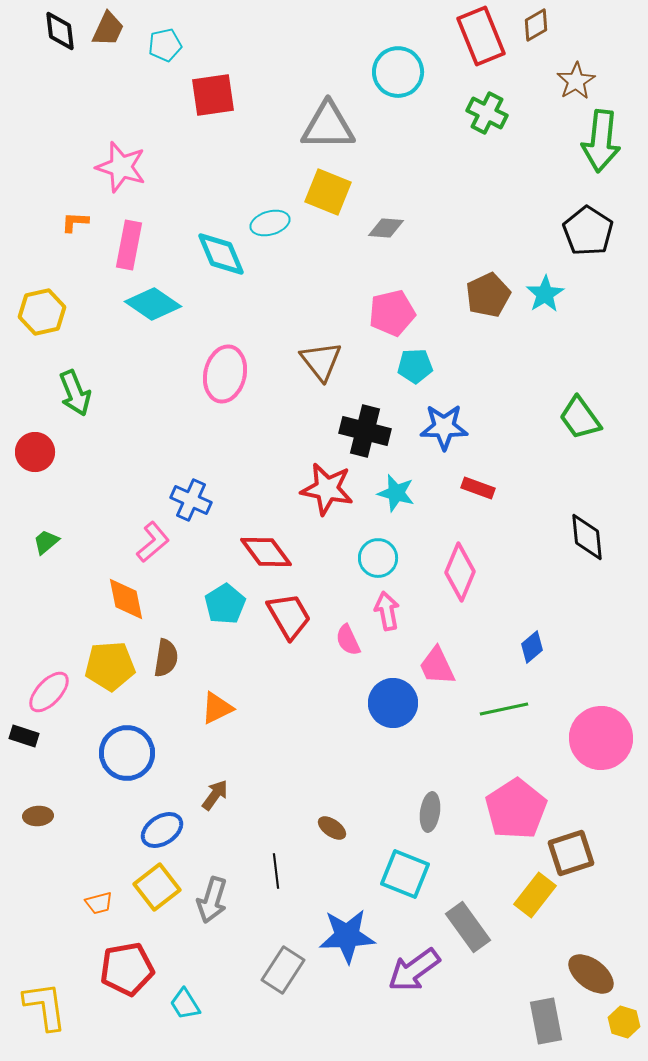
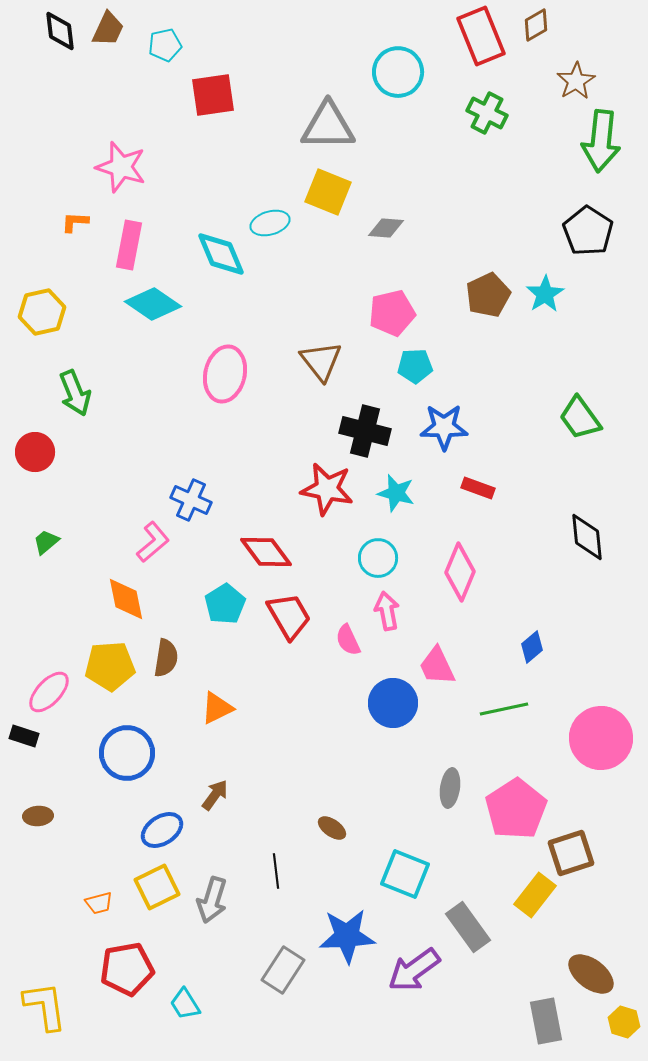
gray ellipse at (430, 812): moved 20 px right, 24 px up
yellow square at (157, 887): rotated 12 degrees clockwise
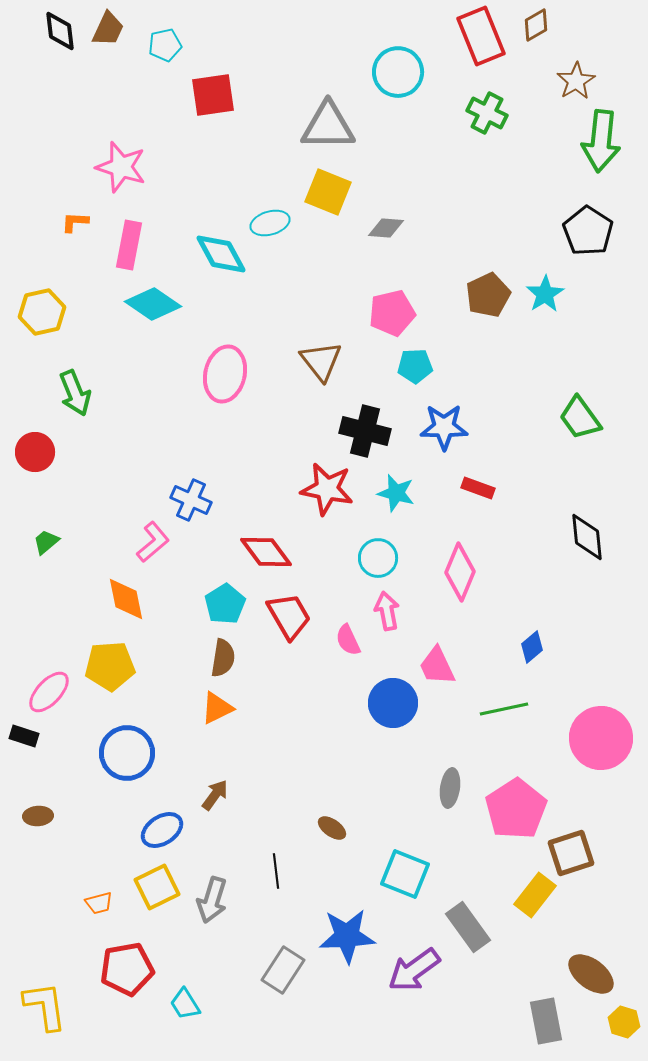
cyan diamond at (221, 254): rotated 6 degrees counterclockwise
brown semicircle at (166, 658): moved 57 px right
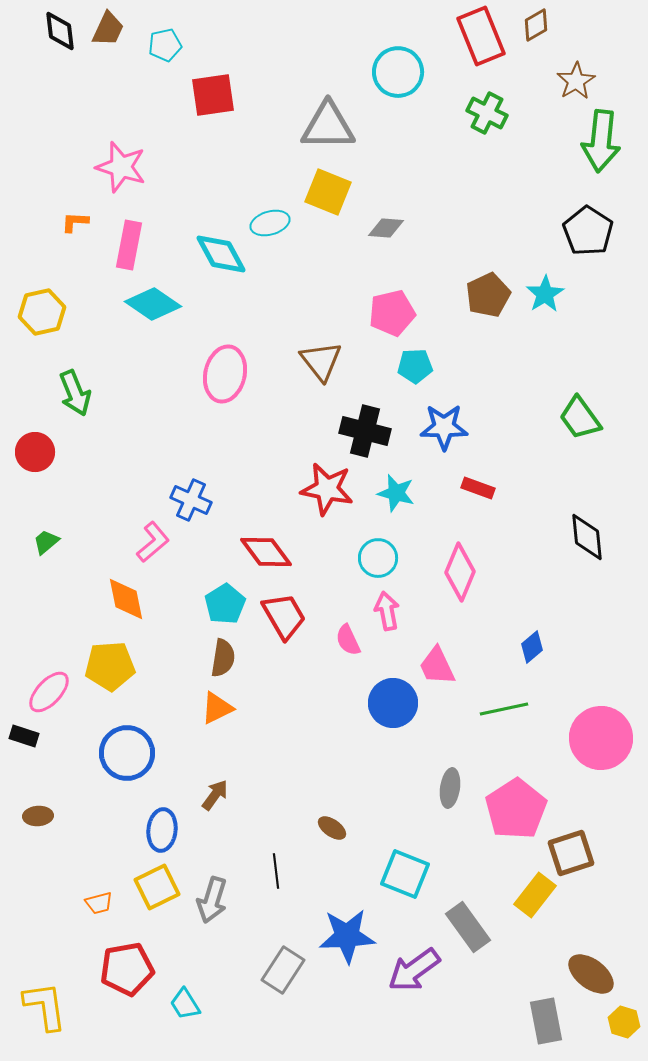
red trapezoid at (289, 616): moved 5 px left
blue ellipse at (162, 830): rotated 51 degrees counterclockwise
